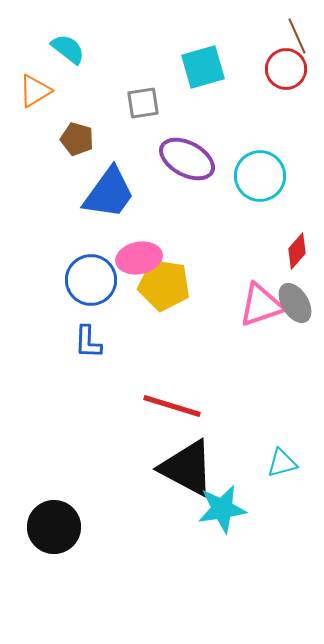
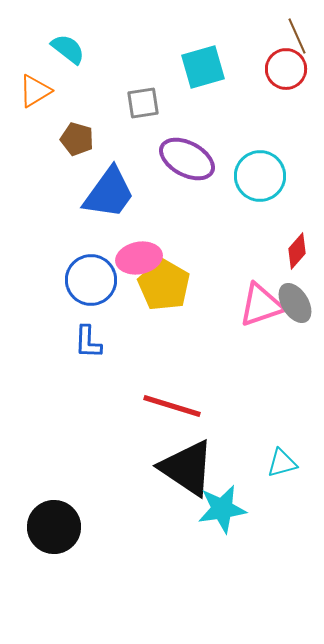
yellow pentagon: rotated 21 degrees clockwise
black triangle: rotated 6 degrees clockwise
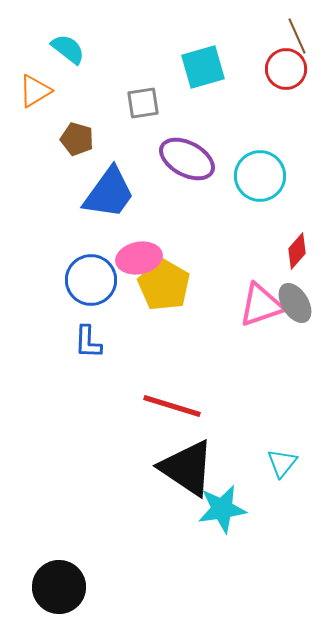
cyan triangle: rotated 36 degrees counterclockwise
black circle: moved 5 px right, 60 px down
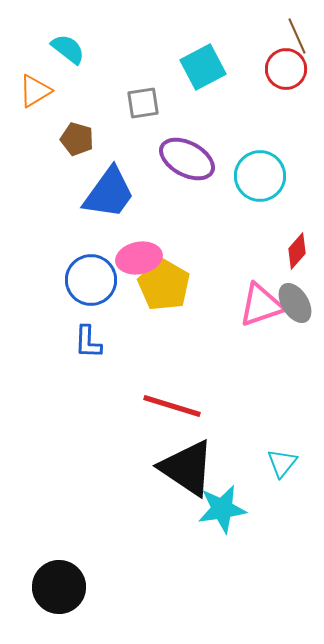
cyan square: rotated 12 degrees counterclockwise
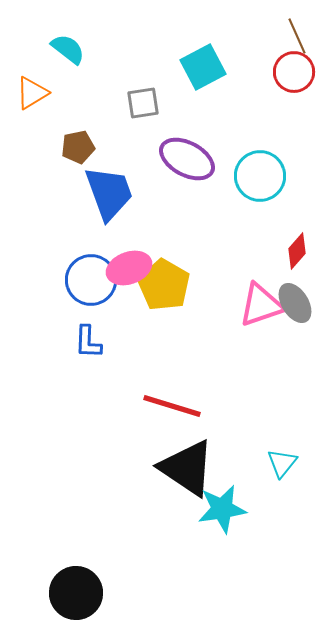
red circle: moved 8 px right, 3 px down
orange triangle: moved 3 px left, 2 px down
brown pentagon: moved 1 px right, 8 px down; rotated 28 degrees counterclockwise
blue trapezoid: rotated 56 degrees counterclockwise
pink ellipse: moved 10 px left, 10 px down; rotated 9 degrees counterclockwise
black circle: moved 17 px right, 6 px down
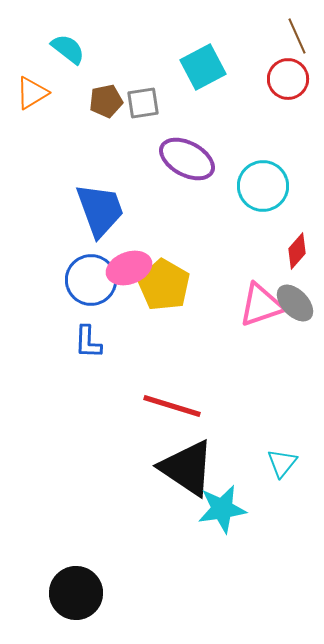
red circle: moved 6 px left, 7 px down
brown pentagon: moved 28 px right, 46 px up
cyan circle: moved 3 px right, 10 px down
blue trapezoid: moved 9 px left, 17 px down
gray ellipse: rotated 12 degrees counterclockwise
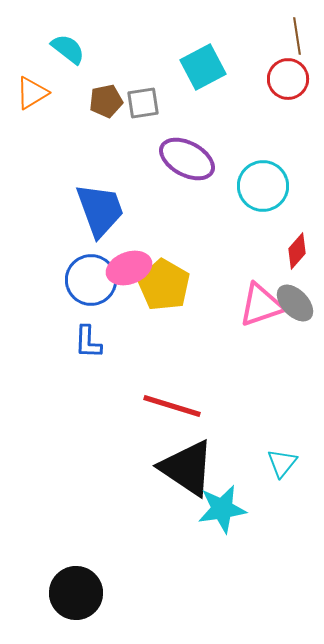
brown line: rotated 15 degrees clockwise
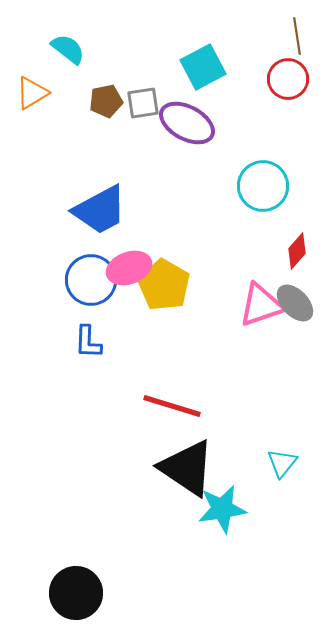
purple ellipse: moved 36 px up
blue trapezoid: rotated 82 degrees clockwise
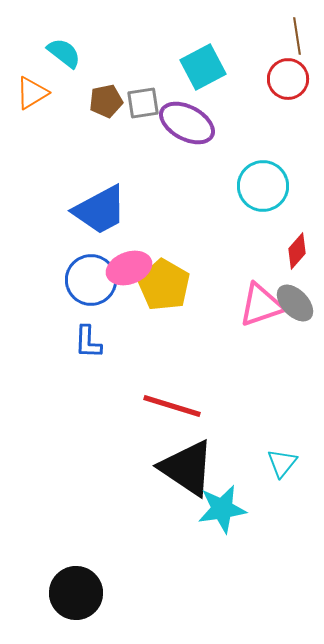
cyan semicircle: moved 4 px left, 4 px down
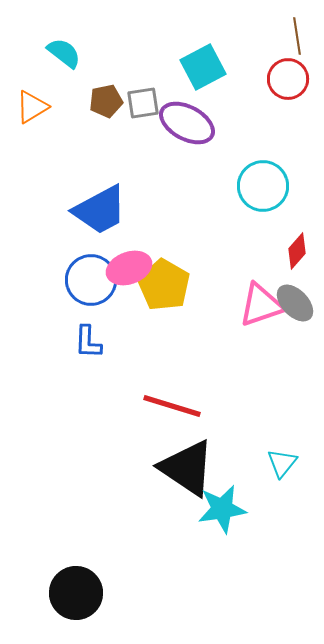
orange triangle: moved 14 px down
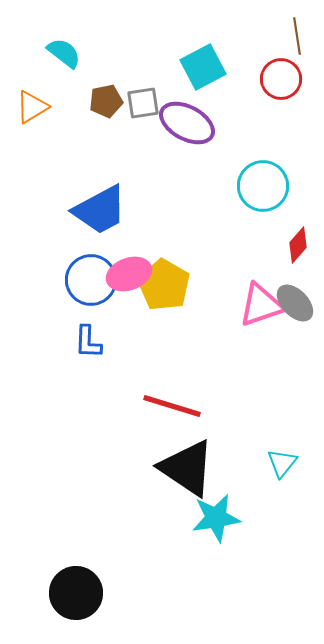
red circle: moved 7 px left
red diamond: moved 1 px right, 6 px up
pink ellipse: moved 6 px down
cyan star: moved 6 px left, 9 px down
